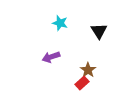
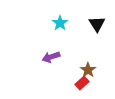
cyan star: rotated 21 degrees clockwise
black triangle: moved 2 px left, 7 px up
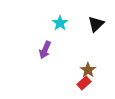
black triangle: moved 1 px left; rotated 18 degrees clockwise
purple arrow: moved 6 px left, 7 px up; rotated 48 degrees counterclockwise
red rectangle: moved 2 px right
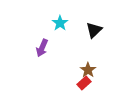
black triangle: moved 2 px left, 6 px down
purple arrow: moved 3 px left, 2 px up
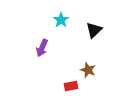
cyan star: moved 1 px right, 3 px up
brown star: rotated 14 degrees counterclockwise
red rectangle: moved 13 px left, 3 px down; rotated 32 degrees clockwise
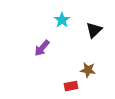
cyan star: moved 1 px right
purple arrow: rotated 18 degrees clockwise
brown star: rotated 14 degrees counterclockwise
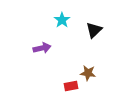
purple arrow: rotated 144 degrees counterclockwise
brown star: moved 3 px down
